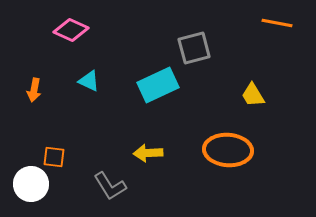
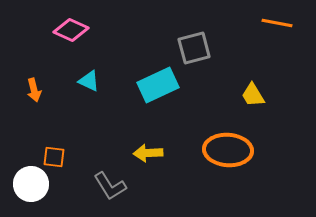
orange arrow: rotated 25 degrees counterclockwise
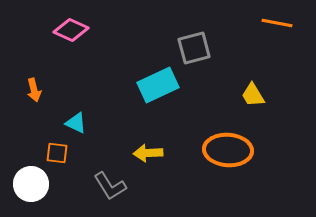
cyan triangle: moved 13 px left, 42 px down
orange square: moved 3 px right, 4 px up
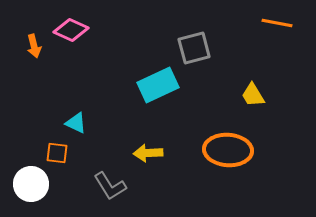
orange arrow: moved 44 px up
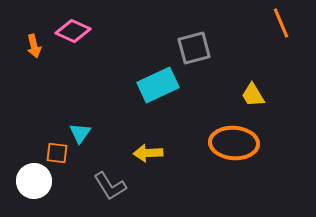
orange line: moved 4 px right; rotated 56 degrees clockwise
pink diamond: moved 2 px right, 1 px down
cyan triangle: moved 4 px right, 10 px down; rotated 40 degrees clockwise
orange ellipse: moved 6 px right, 7 px up
white circle: moved 3 px right, 3 px up
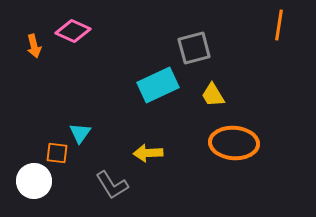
orange line: moved 2 px left, 2 px down; rotated 32 degrees clockwise
yellow trapezoid: moved 40 px left
gray L-shape: moved 2 px right, 1 px up
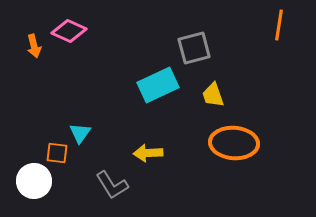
pink diamond: moved 4 px left
yellow trapezoid: rotated 12 degrees clockwise
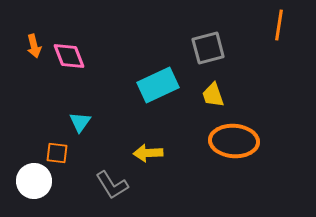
pink diamond: moved 25 px down; rotated 44 degrees clockwise
gray square: moved 14 px right
cyan triangle: moved 11 px up
orange ellipse: moved 2 px up
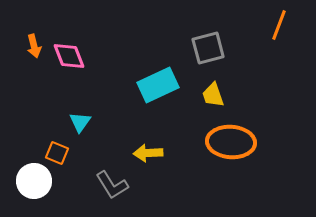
orange line: rotated 12 degrees clockwise
orange ellipse: moved 3 px left, 1 px down
orange square: rotated 15 degrees clockwise
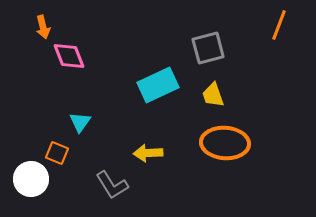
orange arrow: moved 9 px right, 19 px up
orange ellipse: moved 6 px left, 1 px down
white circle: moved 3 px left, 2 px up
